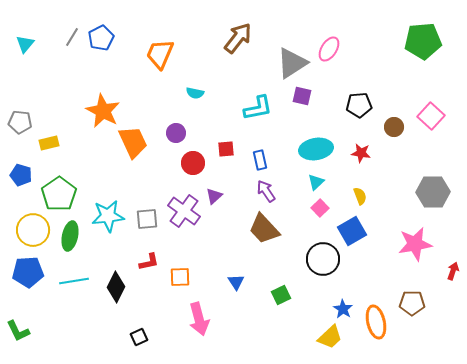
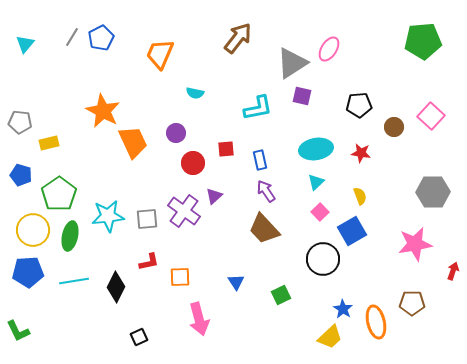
pink square at (320, 208): moved 4 px down
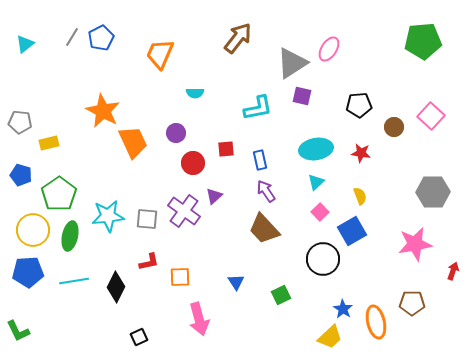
cyan triangle at (25, 44): rotated 12 degrees clockwise
cyan semicircle at (195, 93): rotated 12 degrees counterclockwise
gray square at (147, 219): rotated 10 degrees clockwise
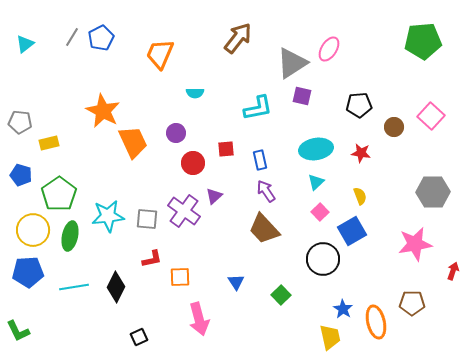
red L-shape at (149, 262): moved 3 px right, 3 px up
cyan line at (74, 281): moved 6 px down
green square at (281, 295): rotated 18 degrees counterclockwise
yellow trapezoid at (330, 337): rotated 60 degrees counterclockwise
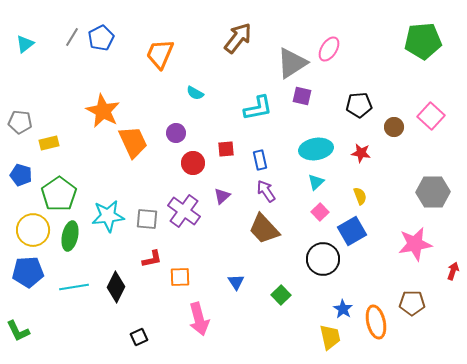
cyan semicircle at (195, 93): rotated 30 degrees clockwise
purple triangle at (214, 196): moved 8 px right
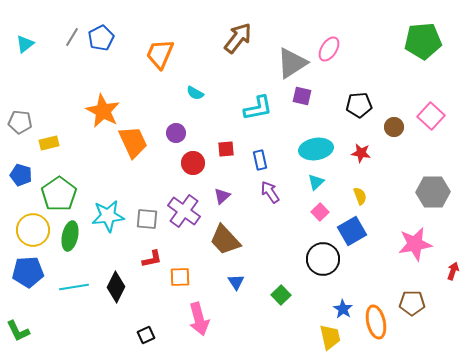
purple arrow at (266, 191): moved 4 px right, 1 px down
brown trapezoid at (264, 229): moved 39 px left, 11 px down
black square at (139, 337): moved 7 px right, 2 px up
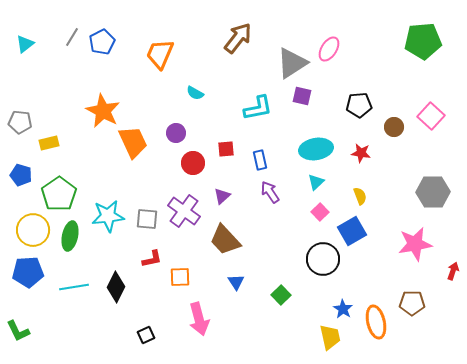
blue pentagon at (101, 38): moved 1 px right, 4 px down
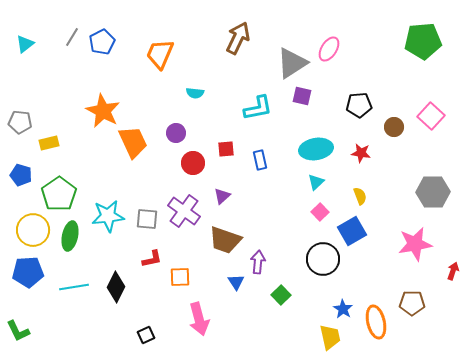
brown arrow at (238, 38): rotated 12 degrees counterclockwise
cyan semicircle at (195, 93): rotated 24 degrees counterclockwise
purple arrow at (270, 192): moved 12 px left, 70 px down; rotated 40 degrees clockwise
brown trapezoid at (225, 240): rotated 28 degrees counterclockwise
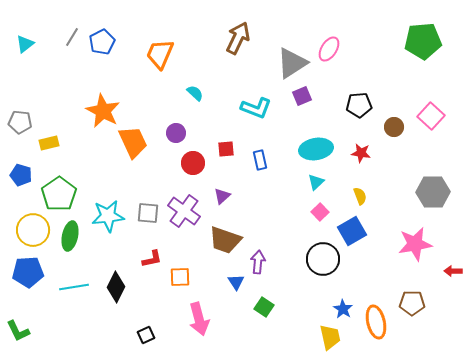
cyan semicircle at (195, 93): rotated 144 degrees counterclockwise
purple square at (302, 96): rotated 36 degrees counterclockwise
cyan L-shape at (258, 108): moved 2 px left; rotated 32 degrees clockwise
gray square at (147, 219): moved 1 px right, 6 px up
red arrow at (453, 271): rotated 108 degrees counterclockwise
green square at (281, 295): moved 17 px left, 12 px down; rotated 12 degrees counterclockwise
